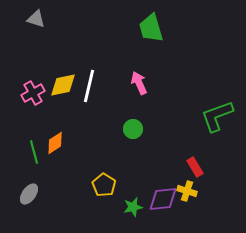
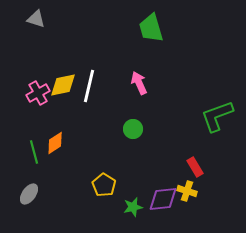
pink cross: moved 5 px right
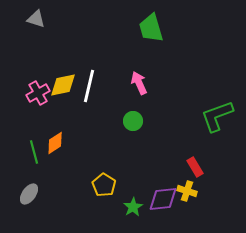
green circle: moved 8 px up
green star: rotated 18 degrees counterclockwise
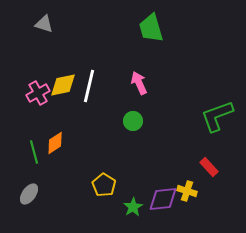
gray triangle: moved 8 px right, 5 px down
red rectangle: moved 14 px right; rotated 12 degrees counterclockwise
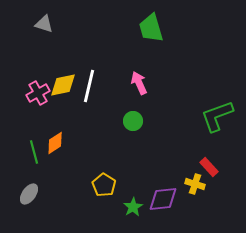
yellow cross: moved 8 px right, 7 px up
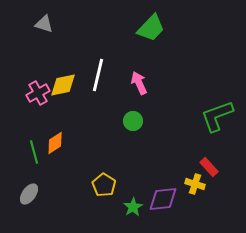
green trapezoid: rotated 120 degrees counterclockwise
white line: moved 9 px right, 11 px up
